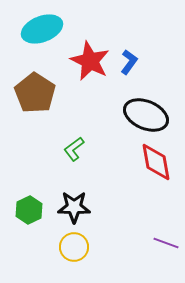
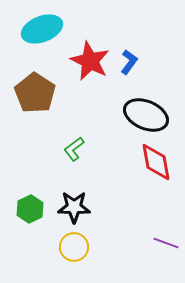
green hexagon: moved 1 px right, 1 px up
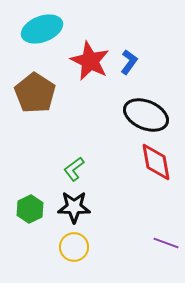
green L-shape: moved 20 px down
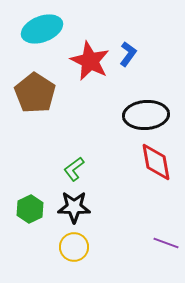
blue L-shape: moved 1 px left, 8 px up
black ellipse: rotated 27 degrees counterclockwise
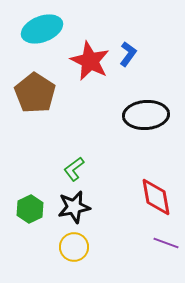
red diamond: moved 35 px down
black star: rotated 12 degrees counterclockwise
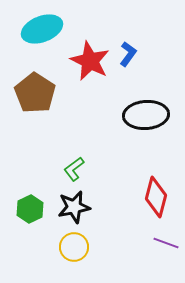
red diamond: rotated 24 degrees clockwise
